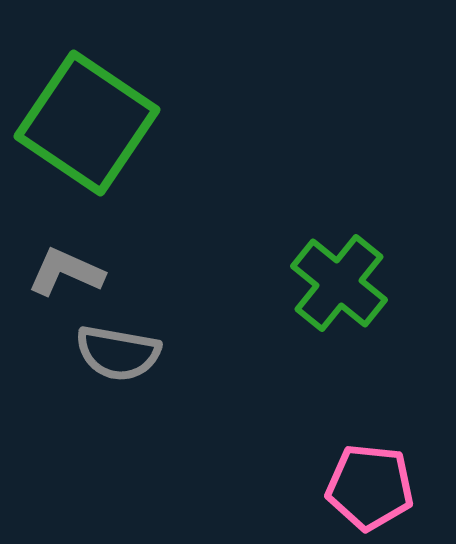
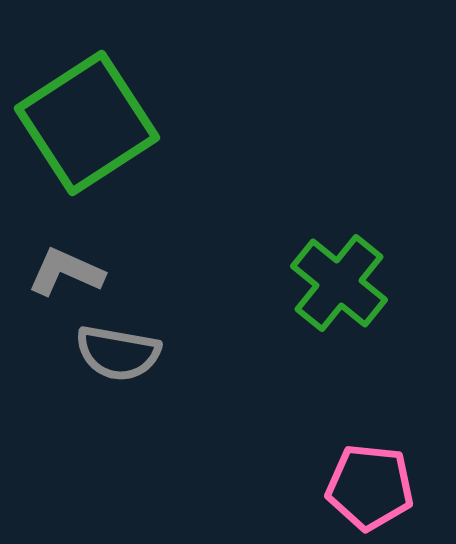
green square: rotated 23 degrees clockwise
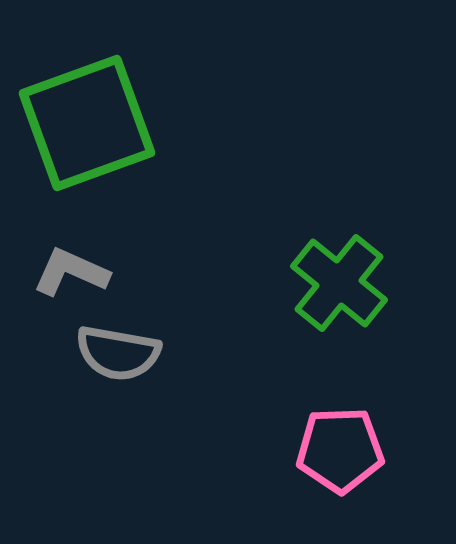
green square: rotated 13 degrees clockwise
gray L-shape: moved 5 px right
pink pentagon: moved 30 px left, 37 px up; rotated 8 degrees counterclockwise
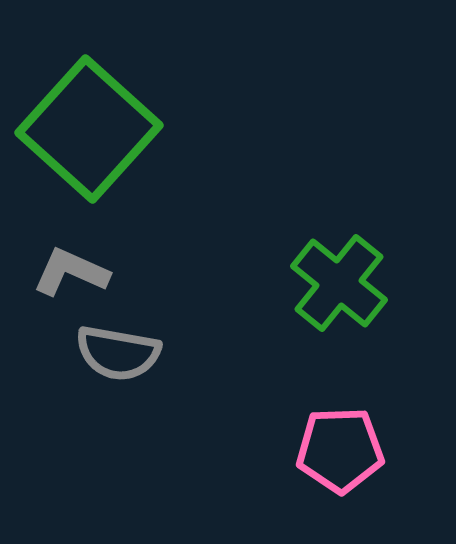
green square: moved 2 px right, 6 px down; rotated 28 degrees counterclockwise
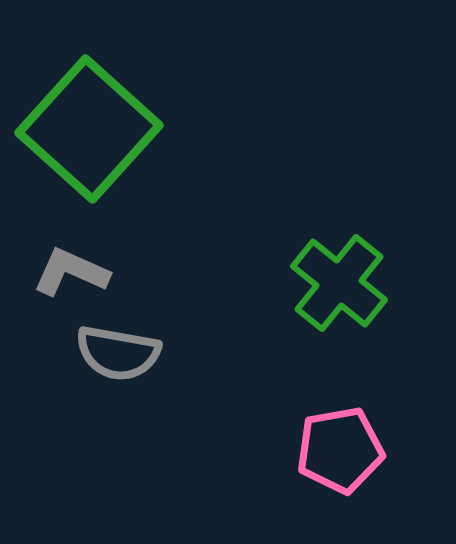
pink pentagon: rotated 8 degrees counterclockwise
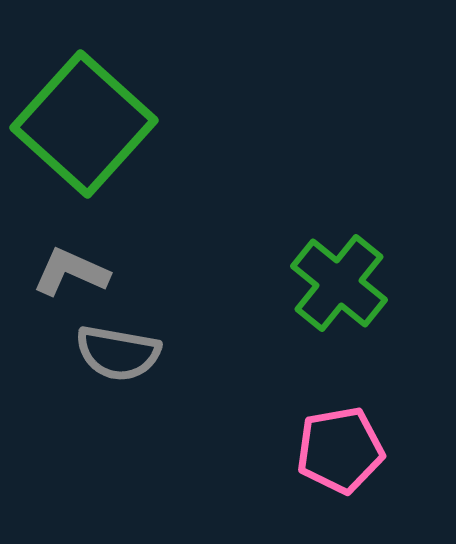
green square: moved 5 px left, 5 px up
